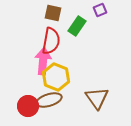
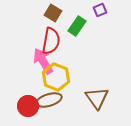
brown square: rotated 18 degrees clockwise
pink arrow: rotated 36 degrees counterclockwise
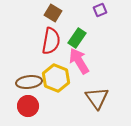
green rectangle: moved 12 px down
pink arrow: moved 36 px right
yellow hexagon: moved 1 px down
brown ellipse: moved 20 px left, 18 px up; rotated 10 degrees clockwise
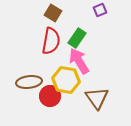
yellow hexagon: moved 10 px right, 2 px down; rotated 12 degrees counterclockwise
red circle: moved 22 px right, 10 px up
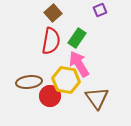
brown square: rotated 18 degrees clockwise
pink arrow: moved 3 px down
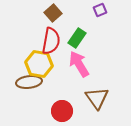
yellow hexagon: moved 27 px left, 16 px up
red circle: moved 12 px right, 15 px down
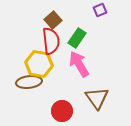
brown square: moved 7 px down
red semicircle: rotated 16 degrees counterclockwise
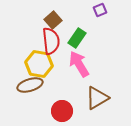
brown ellipse: moved 1 px right, 3 px down; rotated 10 degrees counterclockwise
brown triangle: rotated 35 degrees clockwise
